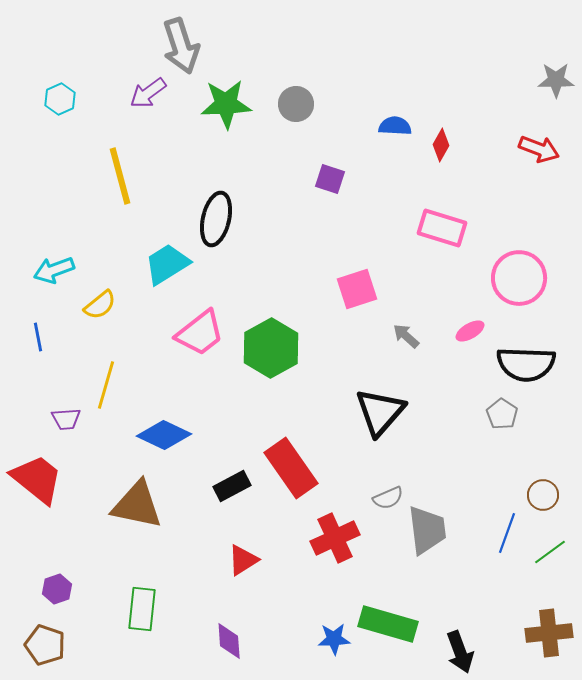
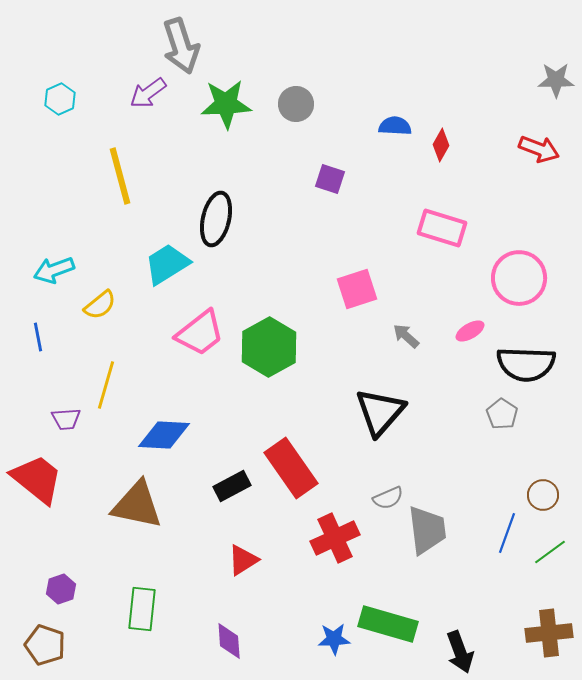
green hexagon at (271, 348): moved 2 px left, 1 px up
blue diamond at (164, 435): rotated 22 degrees counterclockwise
purple hexagon at (57, 589): moved 4 px right
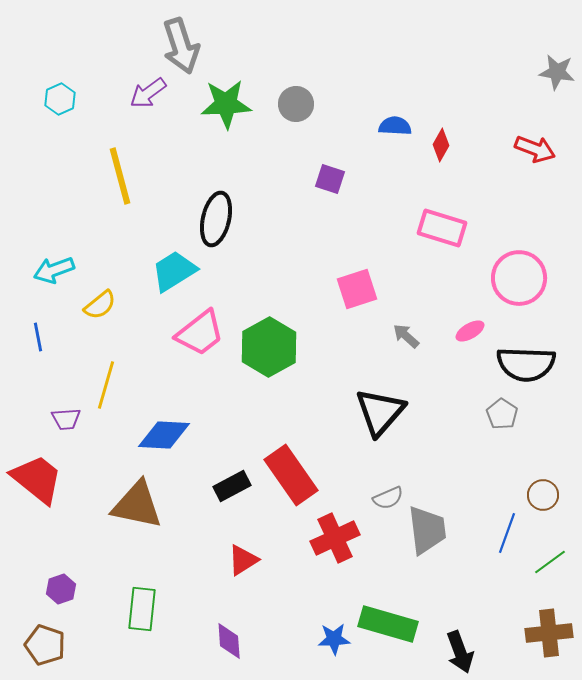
gray star at (556, 80): moved 1 px right, 8 px up; rotated 9 degrees clockwise
red arrow at (539, 149): moved 4 px left
cyan trapezoid at (167, 264): moved 7 px right, 7 px down
red rectangle at (291, 468): moved 7 px down
green line at (550, 552): moved 10 px down
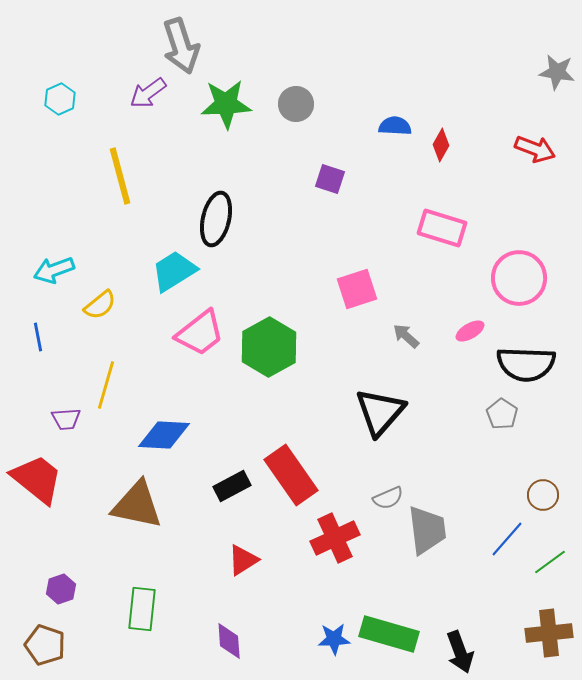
blue line at (507, 533): moved 6 px down; rotated 21 degrees clockwise
green rectangle at (388, 624): moved 1 px right, 10 px down
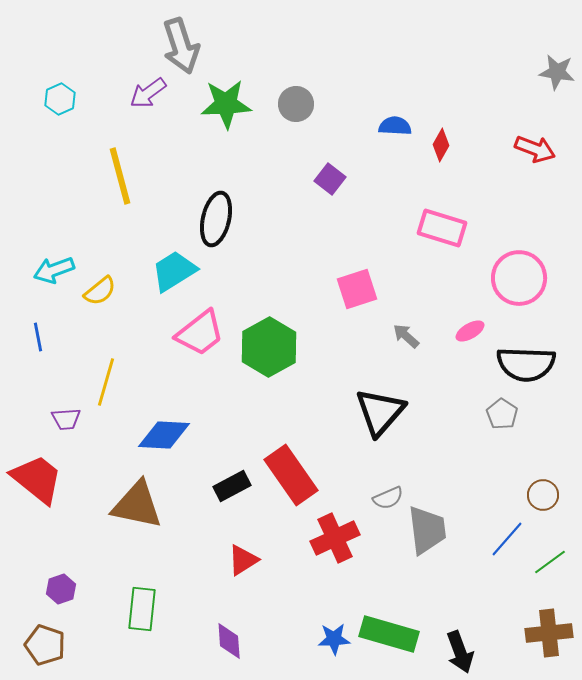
purple square at (330, 179): rotated 20 degrees clockwise
yellow semicircle at (100, 305): moved 14 px up
yellow line at (106, 385): moved 3 px up
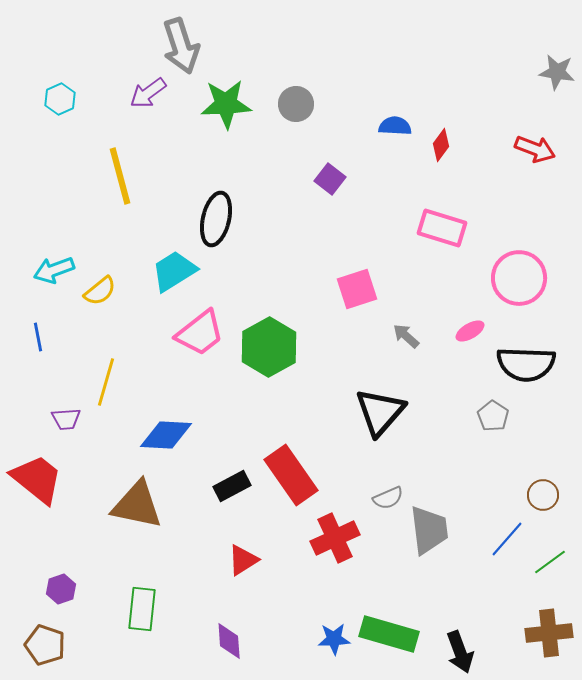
red diamond at (441, 145): rotated 8 degrees clockwise
gray pentagon at (502, 414): moved 9 px left, 2 px down
blue diamond at (164, 435): moved 2 px right
gray trapezoid at (427, 530): moved 2 px right
